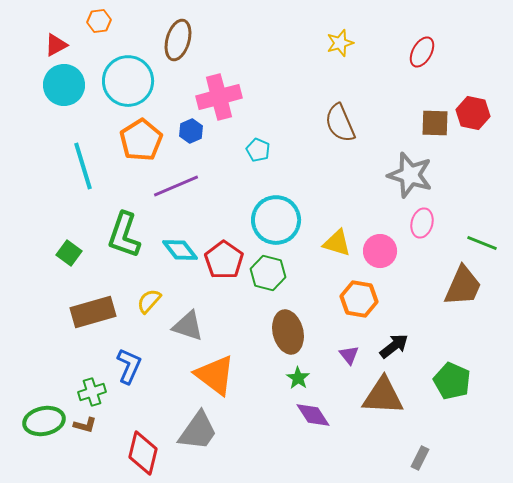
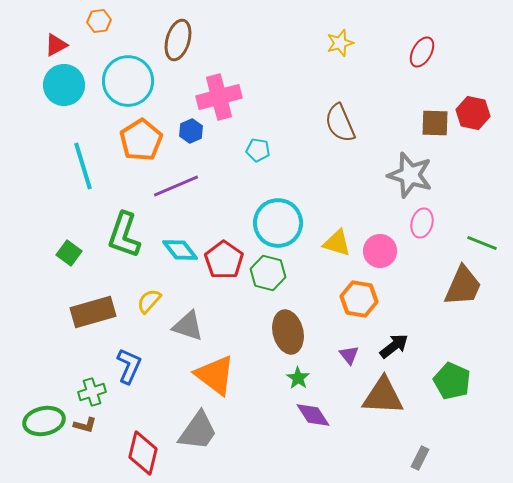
cyan pentagon at (258, 150): rotated 15 degrees counterclockwise
cyan circle at (276, 220): moved 2 px right, 3 px down
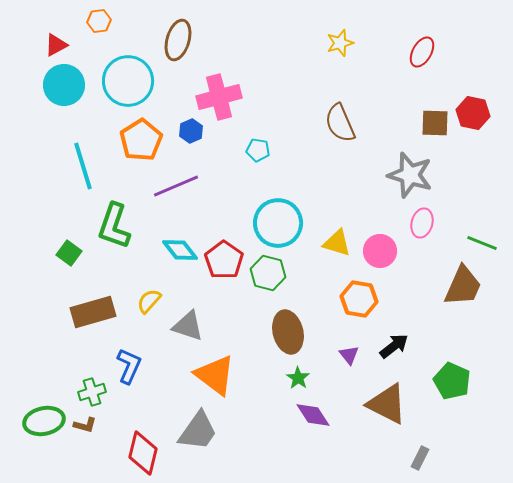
green L-shape at (124, 235): moved 10 px left, 9 px up
brown triangle at (383, 396): moved 4 px right, 8 px down; rotated 24 degrees clockwise
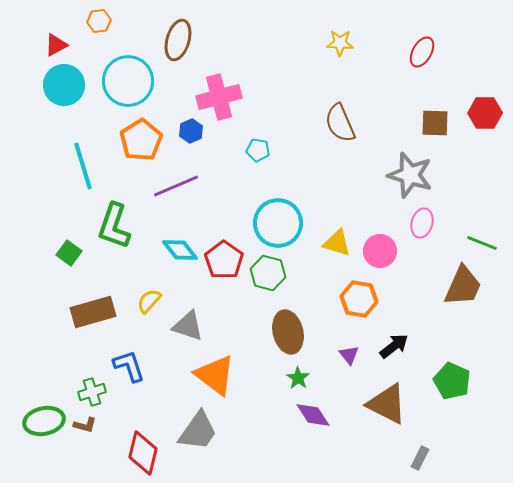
yellow star at (340, 43): rotated 20 degrees clockwise
red hexagon at (473, 113): moved 12 px right; rotated 12 degrees counterclockwise
blue L-shape at (129, 366): rotated 42 degrees counterclockwise
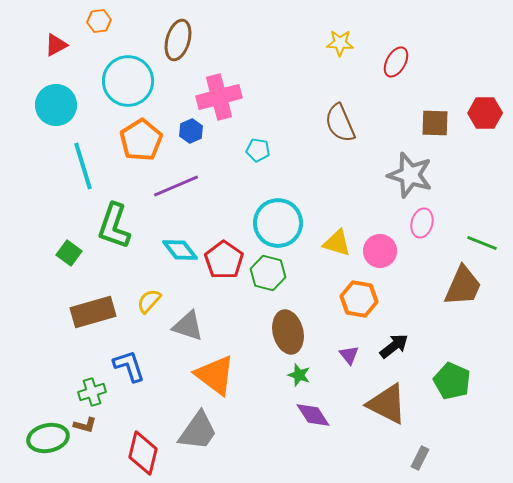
red ellipse at (422, 52): moved 26 px left, 10 px down
cyan circle at (64, 85): moved 8 px left, 20 px down
green star at (298, 378): moved 1 px right, 3 px up; rotated 15 degrees counterclockwise
green ellipse at (44, 421): moved 4 px right, 17 px down
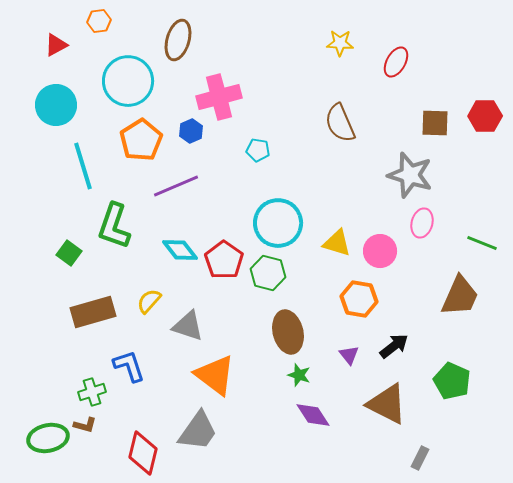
red hexagon at (485, 113): moved 3 px down
brown trapezoid at (463, 286): moved 3 px left, 10 px down
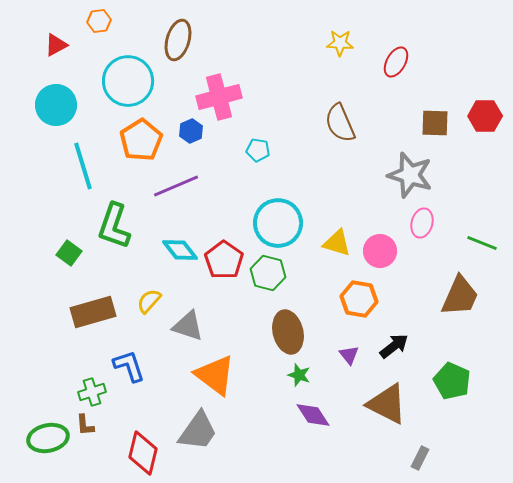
brown L-shape at (85, 425): rotated 70 degrees clockwise
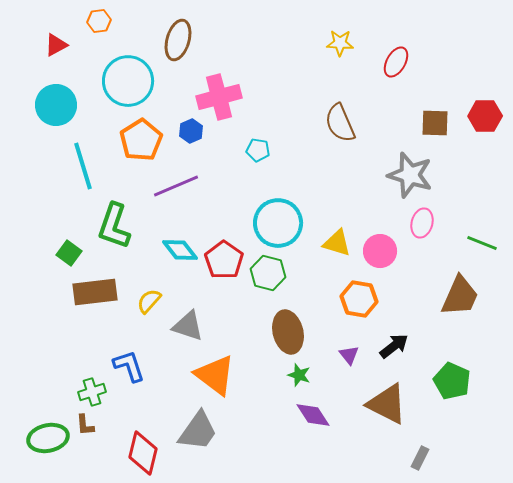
brown rectangle at (93, 312): moved 2 px right, 20 px up; rotated 9 degrees clockwise
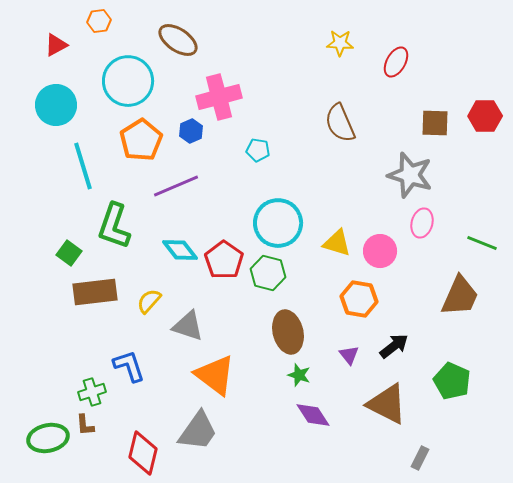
brown ellipse at (178, 40): rotated 72 degrees counterclockwise
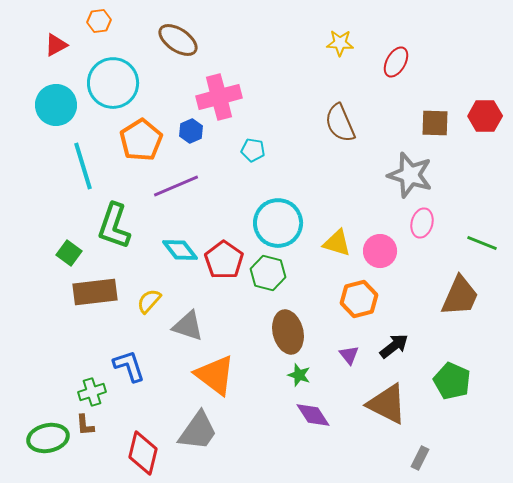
cyan circle at (128, 81): moved 15 px left, 2 px down
cyan pentagon at (258, 150): moved 5 px left
orange hexagon at (359, 299): rotated 24 degrees counterclockwise
